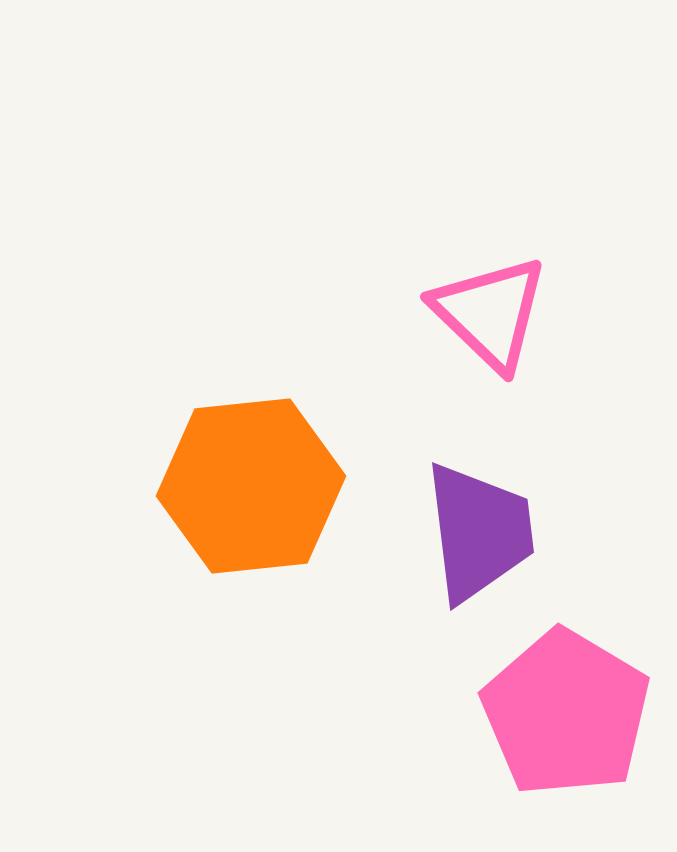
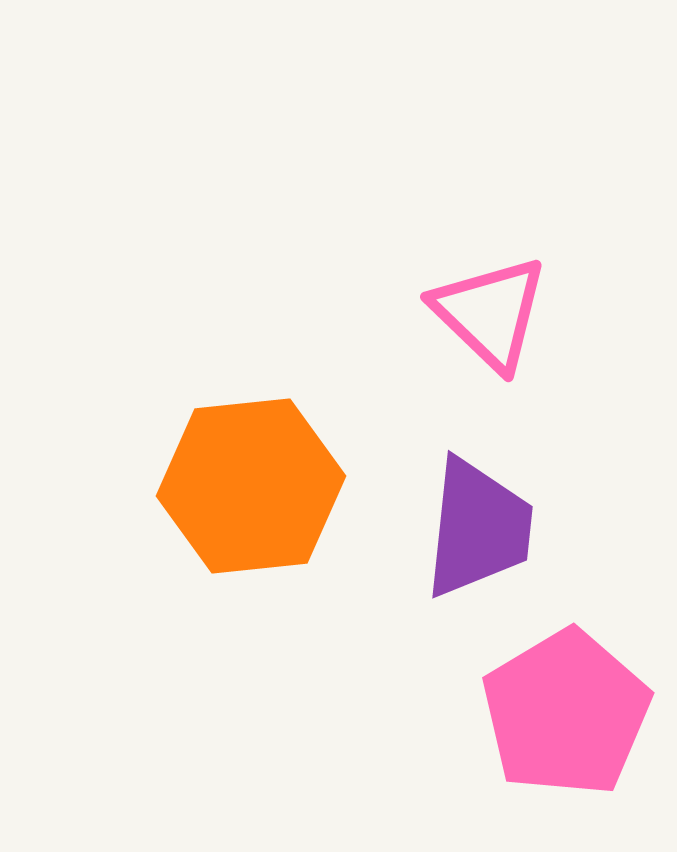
purple trapezoid: moved 1 px left, 4 px up; rotated 13 degrees clockwise
pink pentagon: rotated 10 degrees clockwise
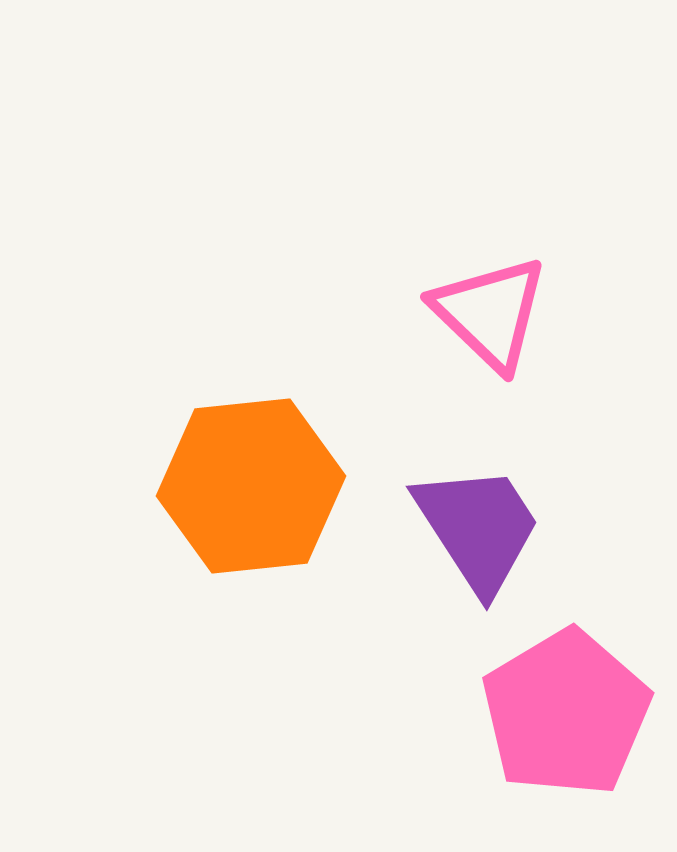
purple trapezoid: rotated 39 degrees counterclockwise
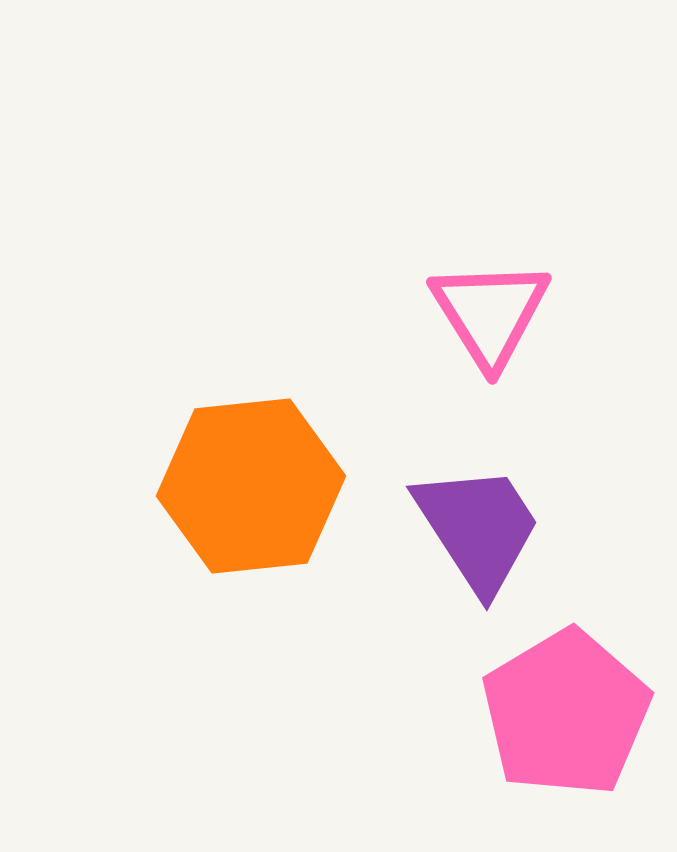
pink triangle: rotated 14 degrees clockwise
